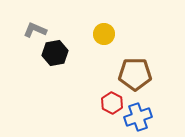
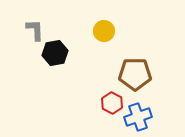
gray L-shape: rotated 65 degrees clockwise
yellow circle: moved 3 px up
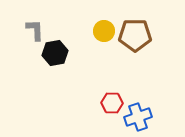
brown pentagon: moved 39 px up
red hexagon: rotated 25 degrees counterclockwise
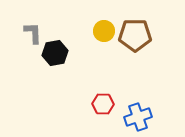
gray L-shape: moved 2 px left, 3 px down
red hexagon: moved 9 px left, 1 px down
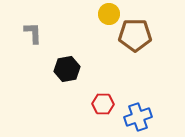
yellow circle: moved 5 px right, 17 px up
black hexagon: moved 12 px right, 16 px down
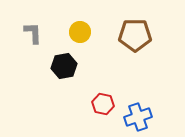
yellow circle: moved 29 px left, 18 px down
black hexagon: moved 3 px left, 3 px up
red hexagon: rotated 10 degrees clockwise
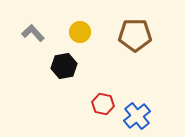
gray L-shape: rotated 40 degrees counterclockwise
blue cross: moved 1 px left, 1 px up; rotated 20 degrees counterclockwise
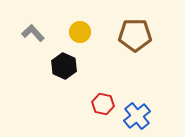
black hexagon: rotated 25 degrees counterclockwise
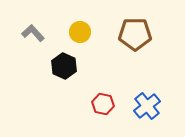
brown pentagon: moved 1 px up
blue cross: moved 10 px right, 10 px up
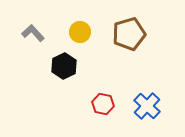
brown pentagon: moved 6 px left; rotated 16 degrees counterclockwise
black hexagon: rotated 10 degrees clockwise
blue cross: rotated 8 degrees counterclockwise
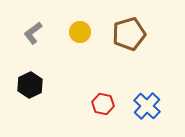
gray L-shape: rotated 85 degrees counterclockwise
black hexagon: moved 34 px left, 19 px down
